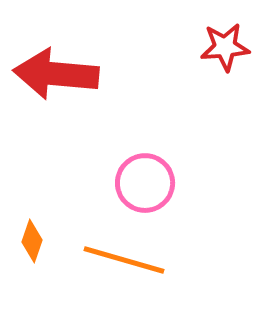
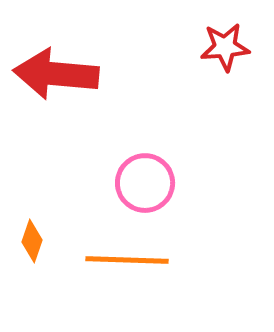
orange line: moved 3 px right; rotated 14 degrees counterclockwise
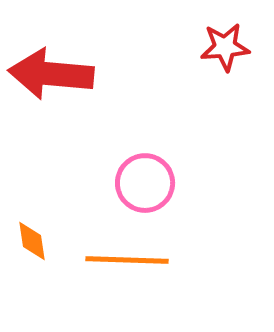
red arrow: moved 5 px left
orange diamond: rotated 27 degrees counterclockwise
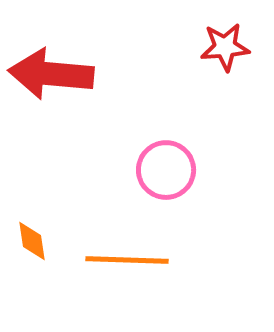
pink circle: moved 21 px right, 13 px up
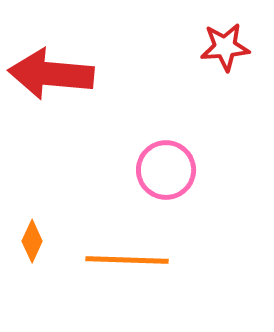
orange diamond: rotated 33 degrees clockwise
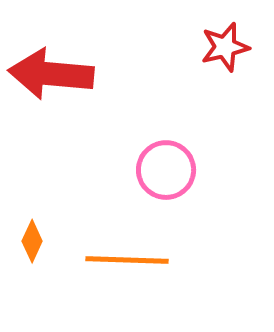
red star: rotated 9 degrees counterclockwise
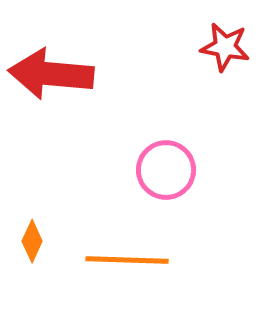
red star: rotated 24 degrees clockwise
